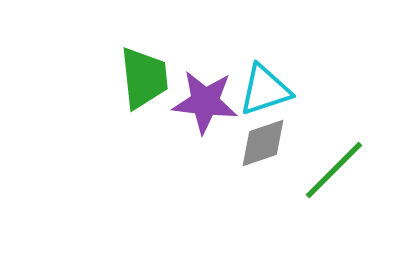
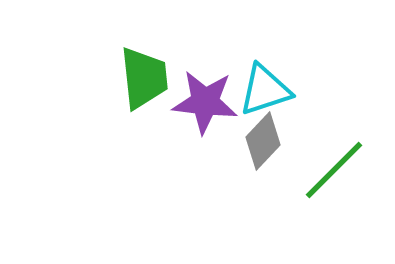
gray diamond: moved 2 px up; rotated 28 degrees counterclockwise
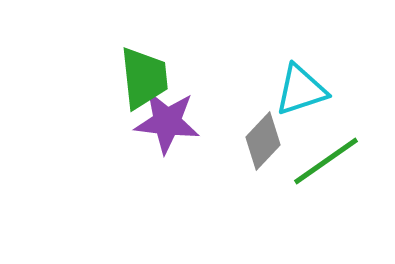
cyan triangle: moved 36 px right
purple star: moved 38 px left, 20 px down
green line: moved 8 px left, 9 px up; rotated 10 degrees clockwise
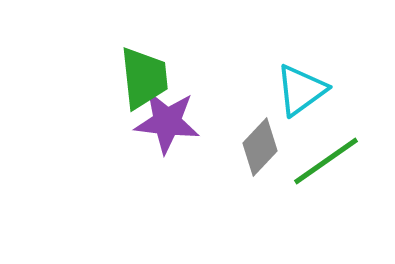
cyan triangle: rotated 18 degrees counterclockwise
gray diamond: moved 3 px left, 6 px down
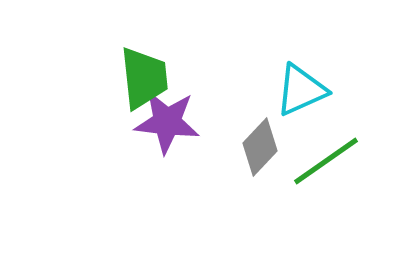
cyan triangle: rotated 12 degrees clockwise
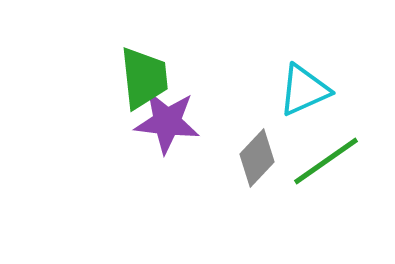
cyan triangle: moved 3 px right
gray diamond: moved 3 px left, 11 px down
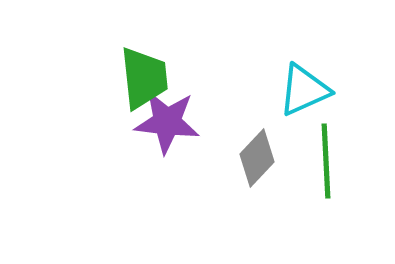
green line: rotated 58 degrees counterclockwise
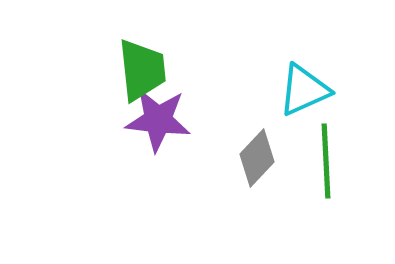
green trapezoid: moved 2 px left, 8 px up
purple star: moved 9 px left, 2 px up
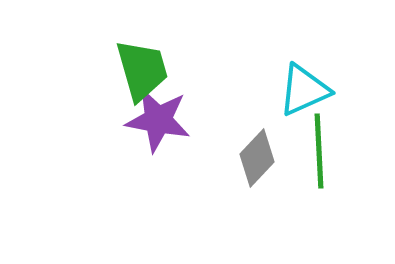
green trapezoid: rotated 10 degrees counterclockwise
purple star: rotated 4 degrees clockwise
green line: moved 7 px left, 10 px up
